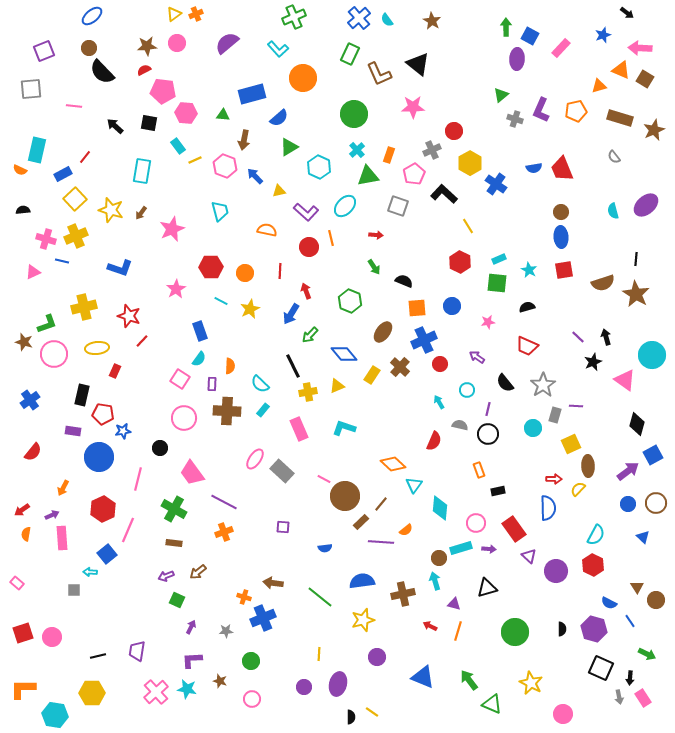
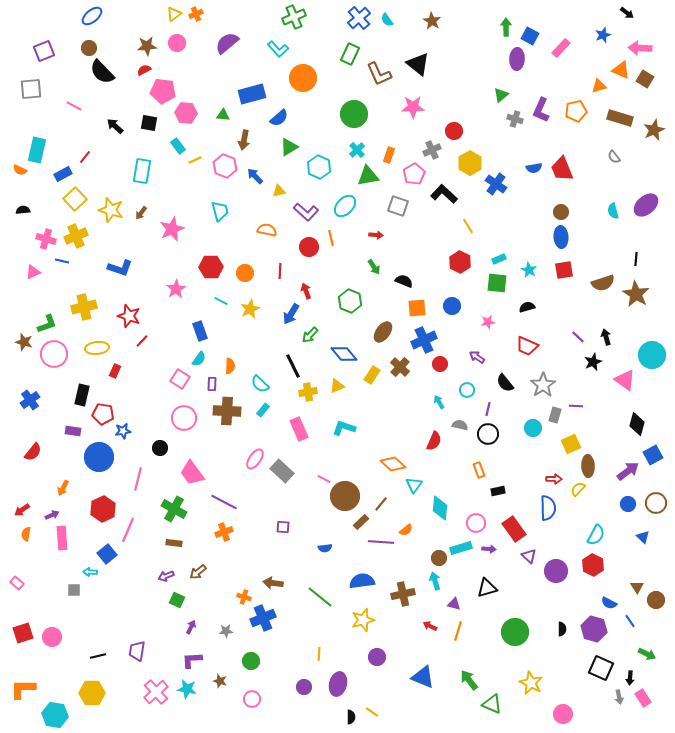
pink line at (74, 106): rotated 21 degrees clockwise
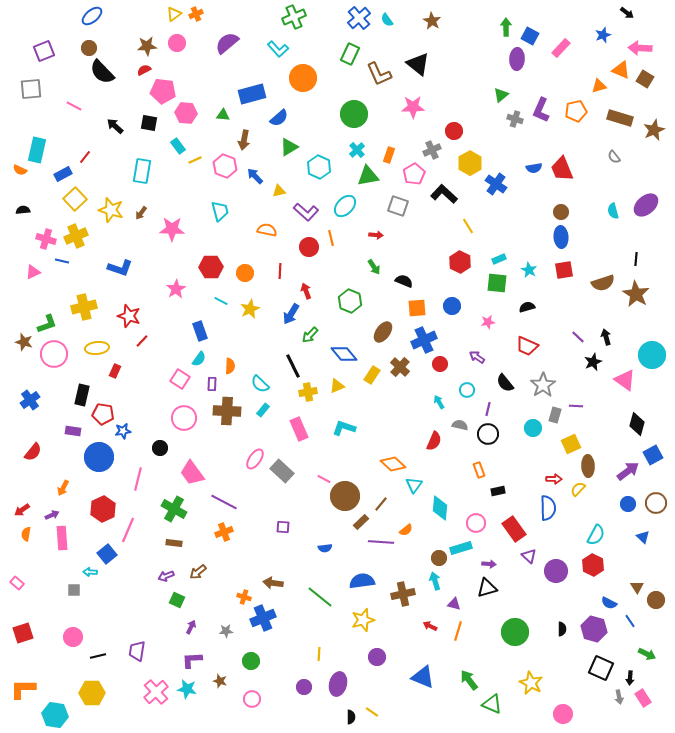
pink star at (172, 229): rotated 25 degrees clockwise
purple arrow at (489, 549): moved 15 px down
pink circle at (52, 637): moved 21 px right
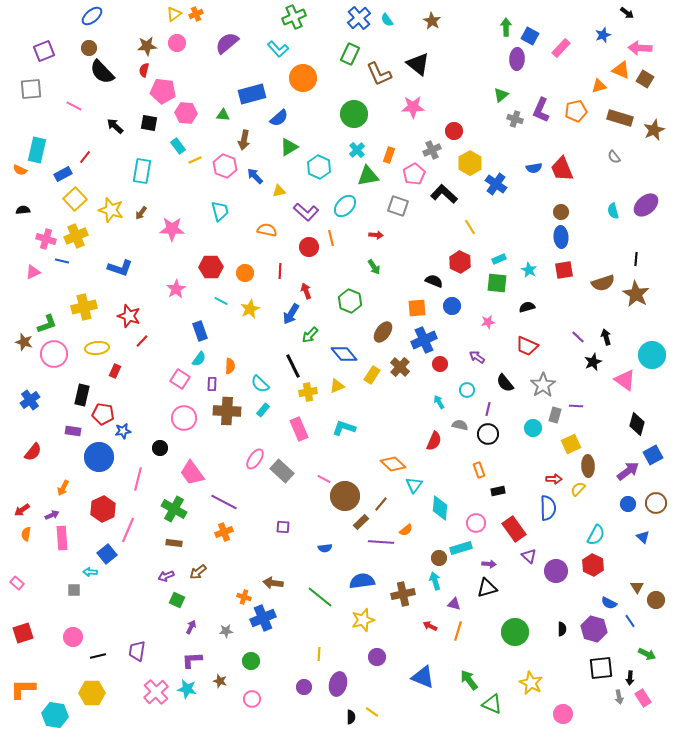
red semicircle at (144, 70): rotated 48 degrees counterclockwise
yellow line at (468, 226): moved 2 px right, 1 px down
black semicircle at (404, 281): moved 30 px right
black square at (601, 668): rotated 30 degrees counterclockwise
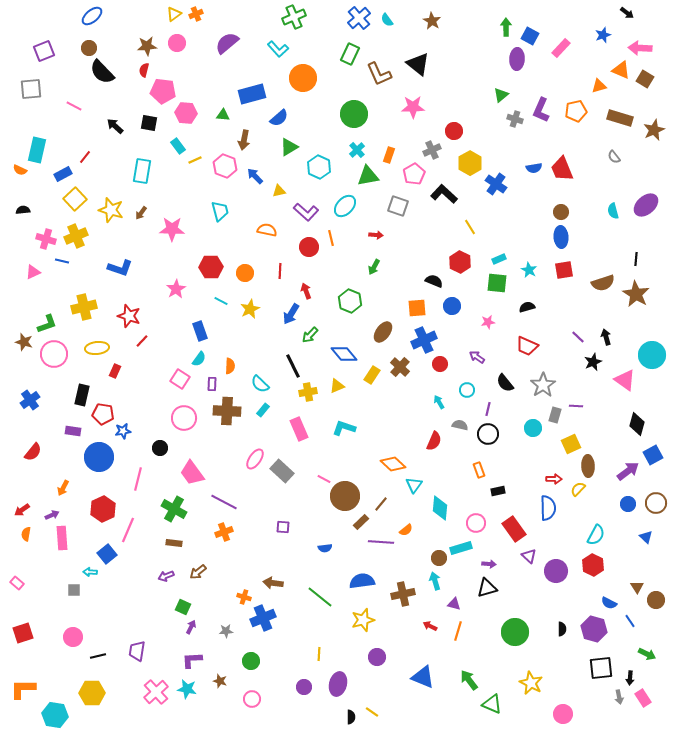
green arrow at (374, 267): rotated 63 degrees clockwise
blue triangle at (643, 537): moved 3 px right
green square at (177, 600): moved 6 px right, 7 px down
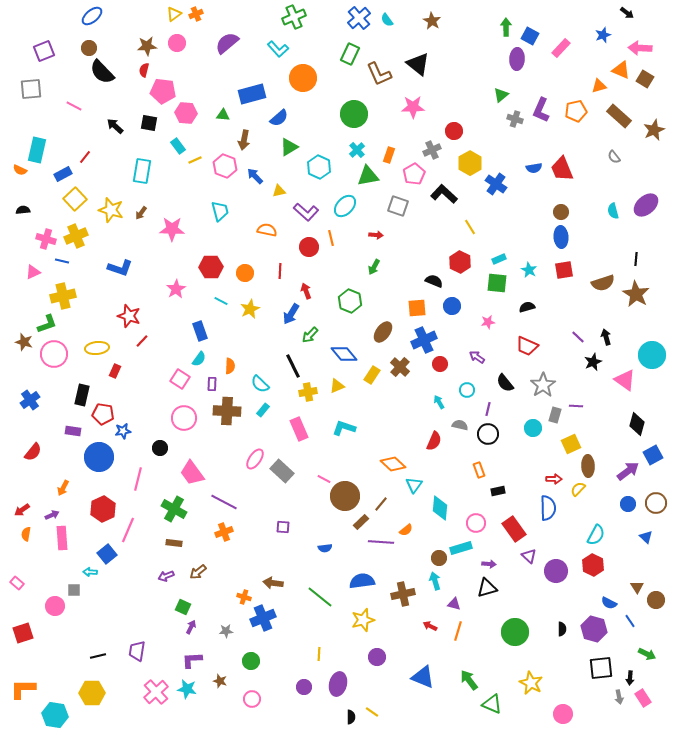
brown rectangle at (620, 118): moved 1 px left, 2 px up; rotated 25 degrees clockwise
yellow cross at (84, 307): moved 21 px left, 11 px up
pink circle at (73, 637): moved 18 px left, 31 px up
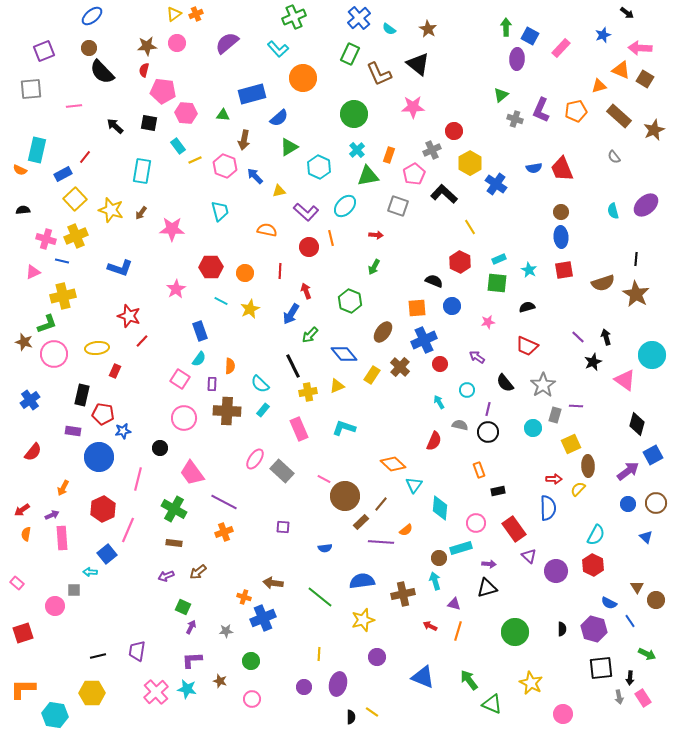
cyan semicircle at (387, 20): moved 2 px right, 9 px down; rotated 16 degrees counterclockwise
brown star at (432, 21): moved 4 px left, 8 px down
pink line at (74, 106): rotated 35 degrees counterclockwise
black circle at (488, 434): moved 2 px up
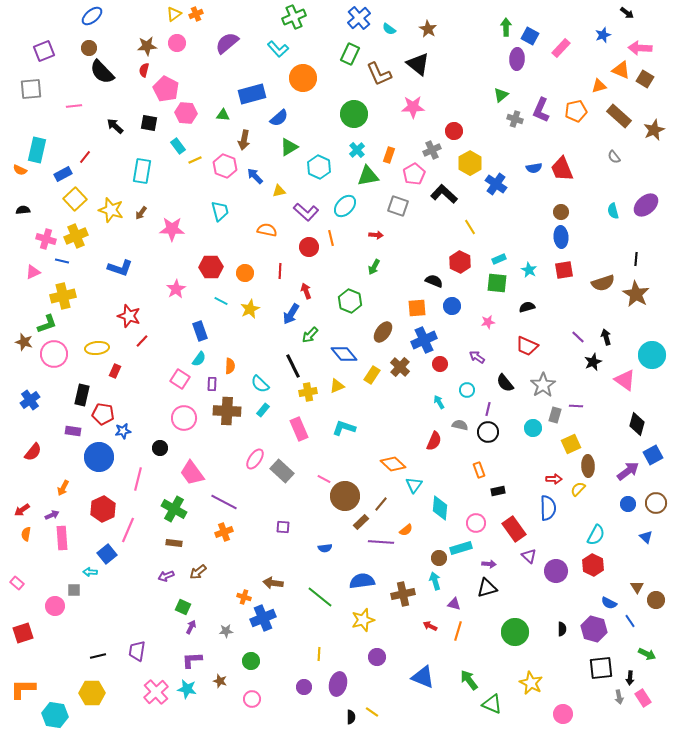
pink pentagon at (163, 91): moved 3 px right, 2 px up; rotated 20 degrees clockwise
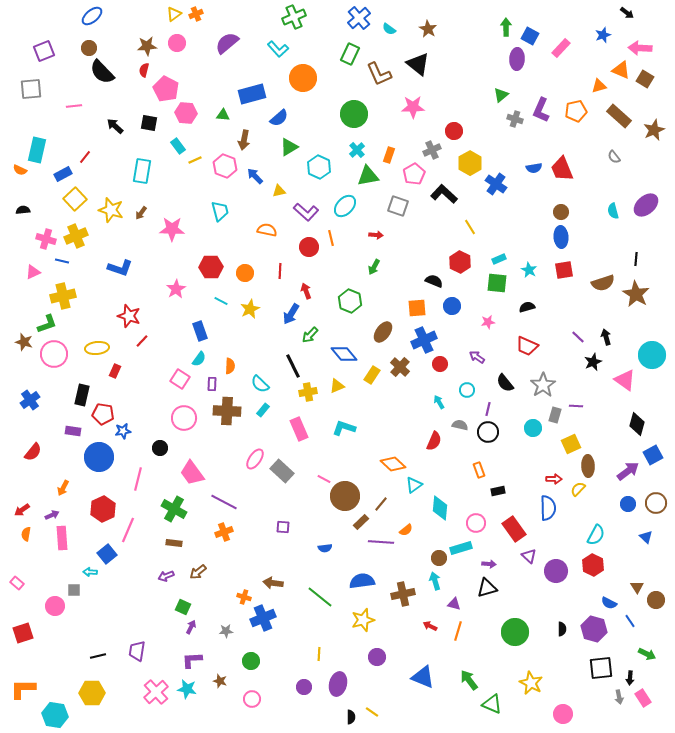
cyan triangle at (414, 485): rotated 18 degrees clockwise
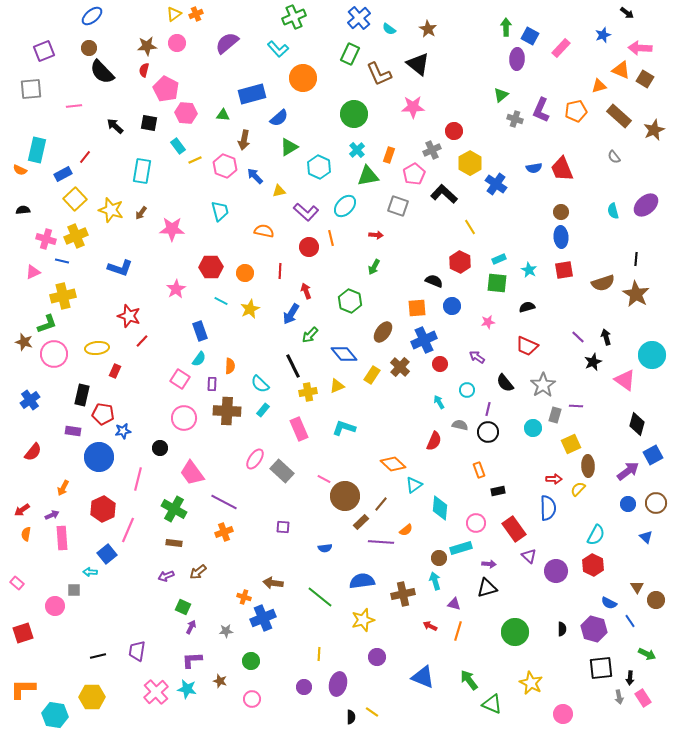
orange semicircle at (267, 230): moved 3 px left, 1 px down
yellow hexagon at (92, 693): moved 4 px down
